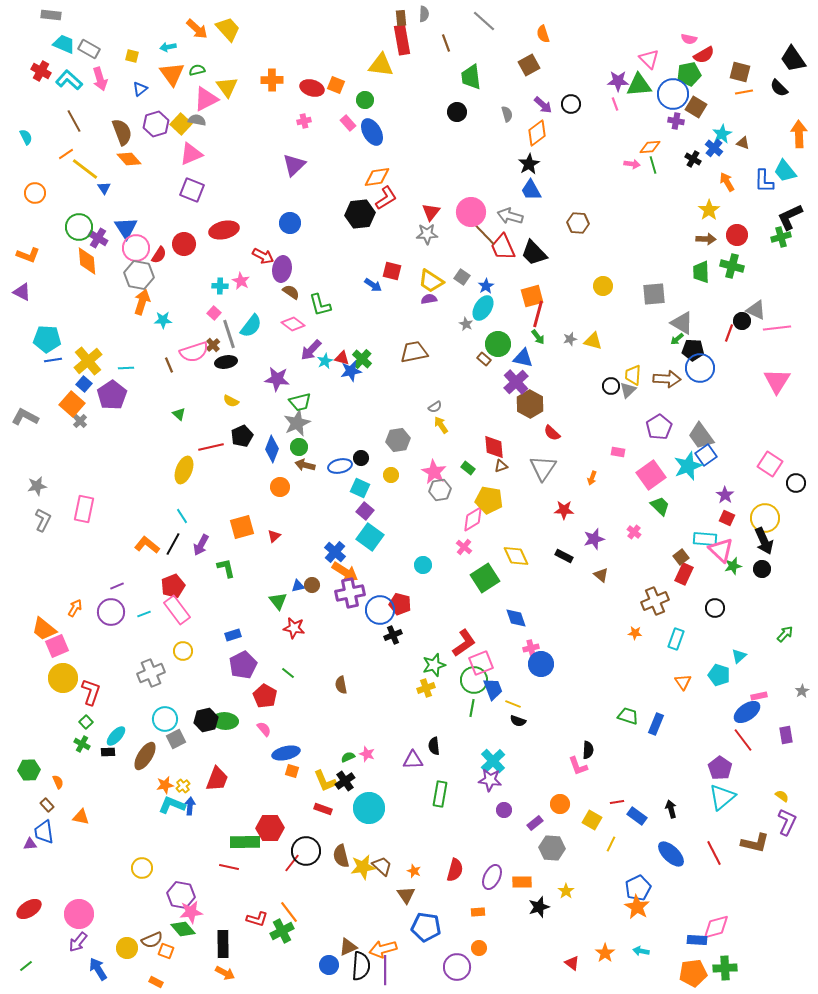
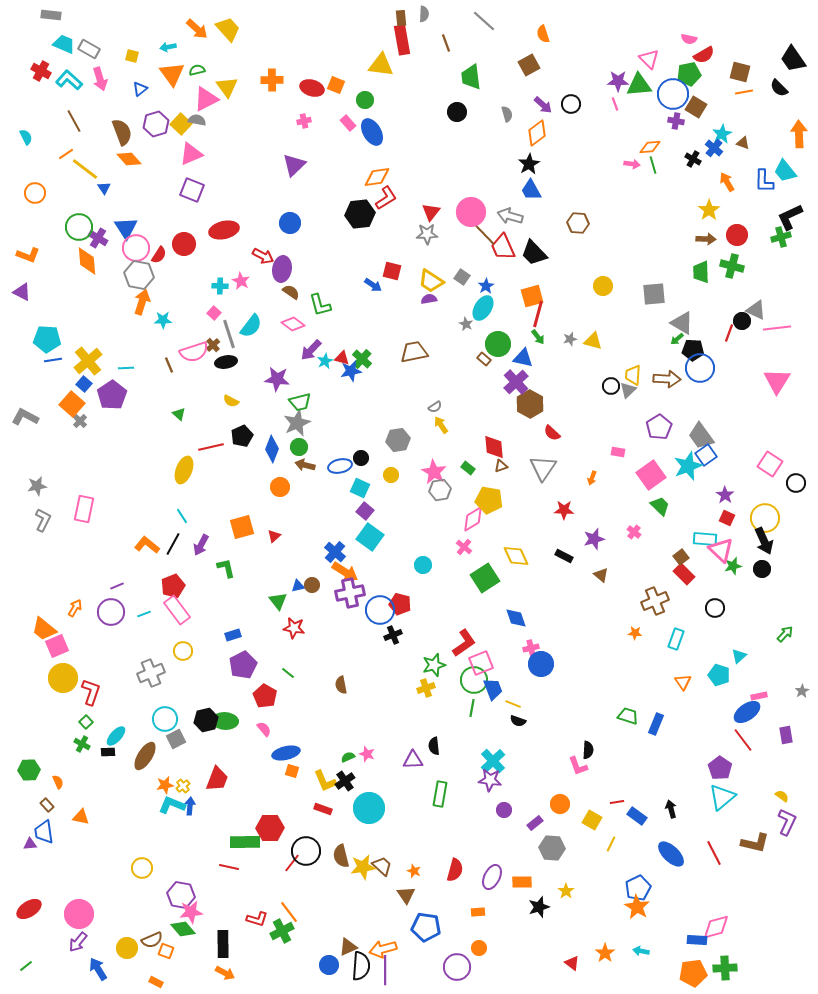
red rectangle at (684, 574): rotated 70 degrees counterclockwise
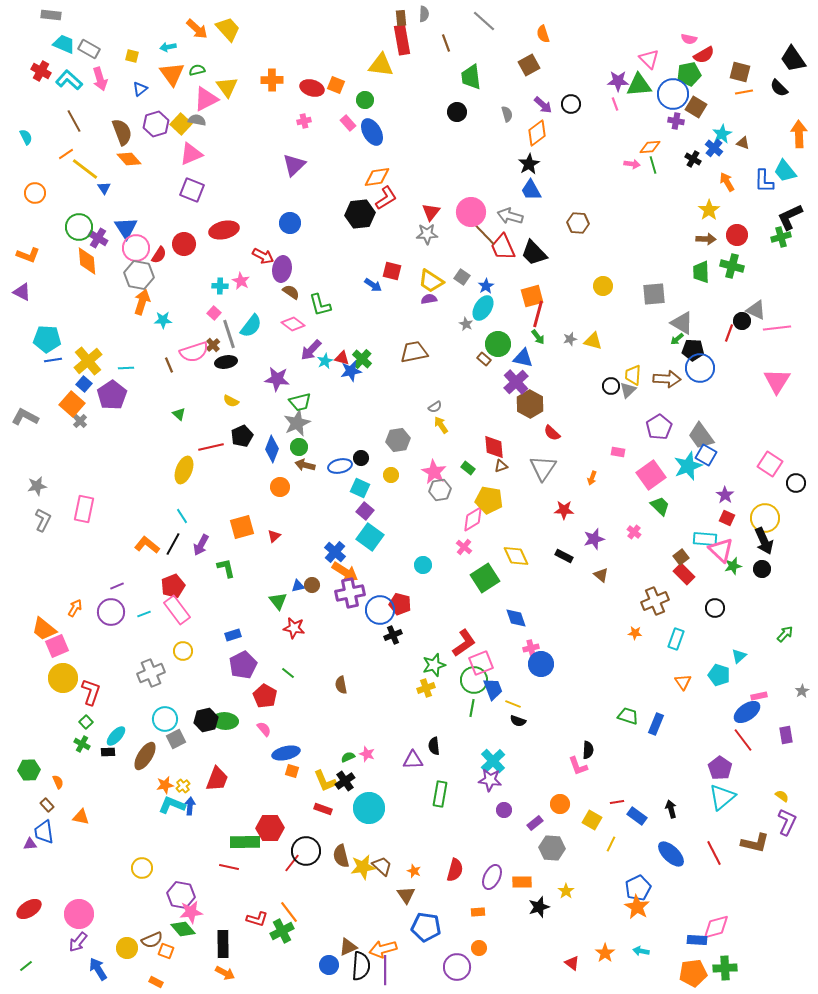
blue square at (706, 455): rotated 25 degrees counterclockwise
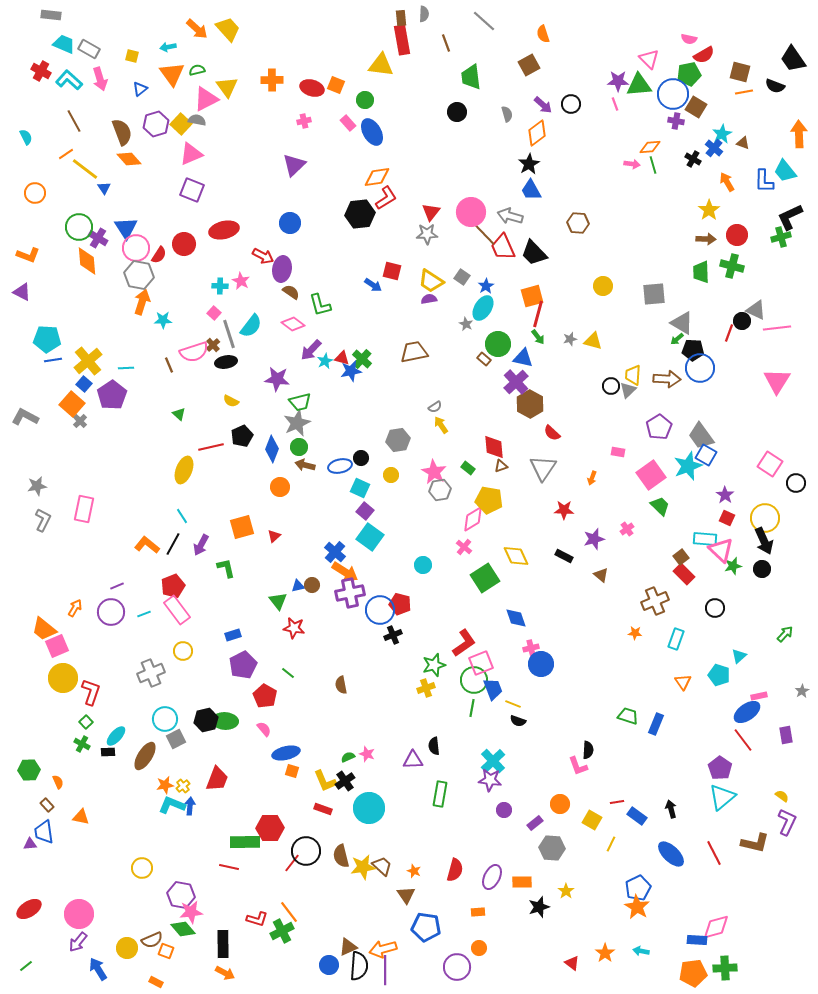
black semicircle at (779, 88): moved 4 px left, 2 px up; rotated 24 degrees counterclockwise
pink cross at (634, 532): moved 7 px left, 3 px up; rotated 16 degrees clockwise
black semicircle at (361, 966): moved 2 px left
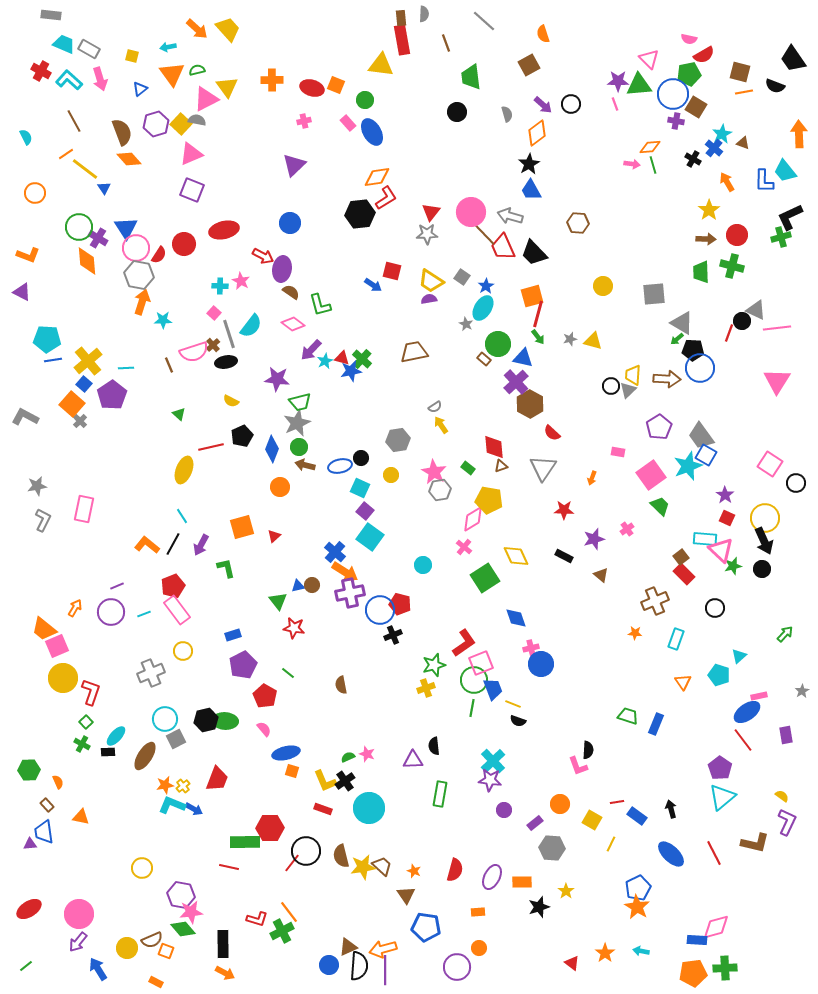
blue arrow at (190, 806): moved 4 px right, 3 px down; rotated 114 degrees clockwise
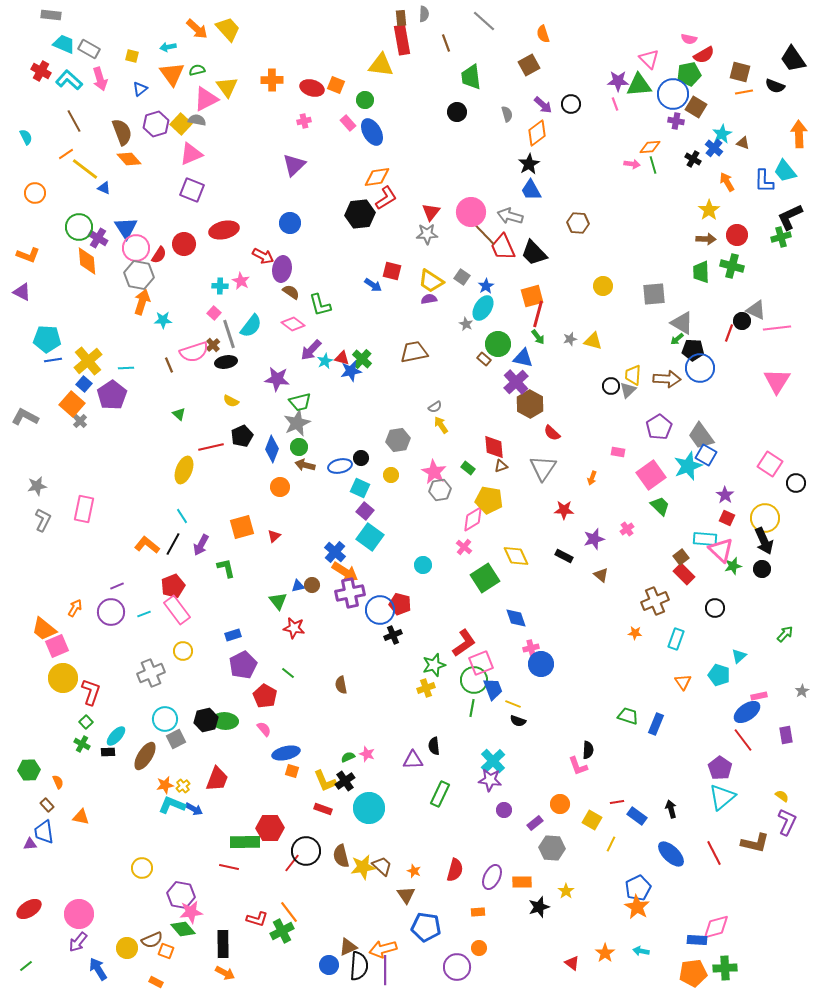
blue triangle at (104, 188): rotated 32 degrees counterclockwise
green rectangle at (440, 794): rotated 15 degrees clockwise
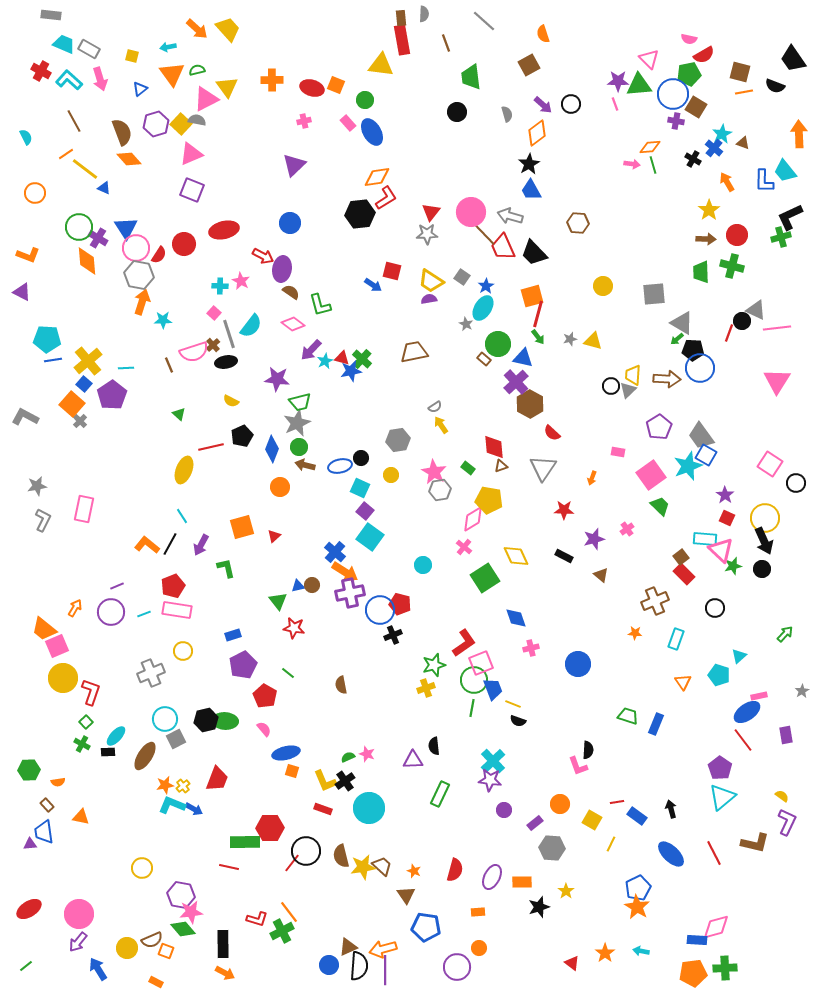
black line at (173, 544): moved 3 px left
pink rectangle at (177, 610): rotated 44 degrees counterclockwise
blue circle at (541, 664): moved 37 px right
orange semicircle at (58, 782): rotated 104 degrees clockwise
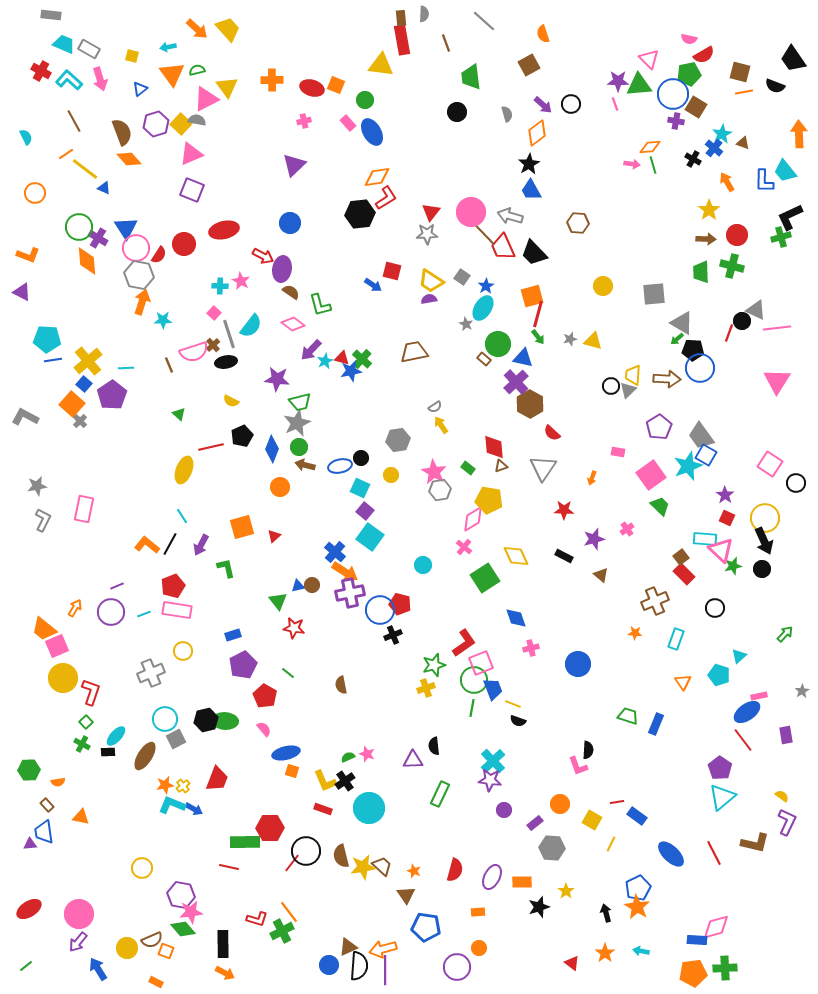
black arrow at (671, 809): moved 65 px left, 104 px down
